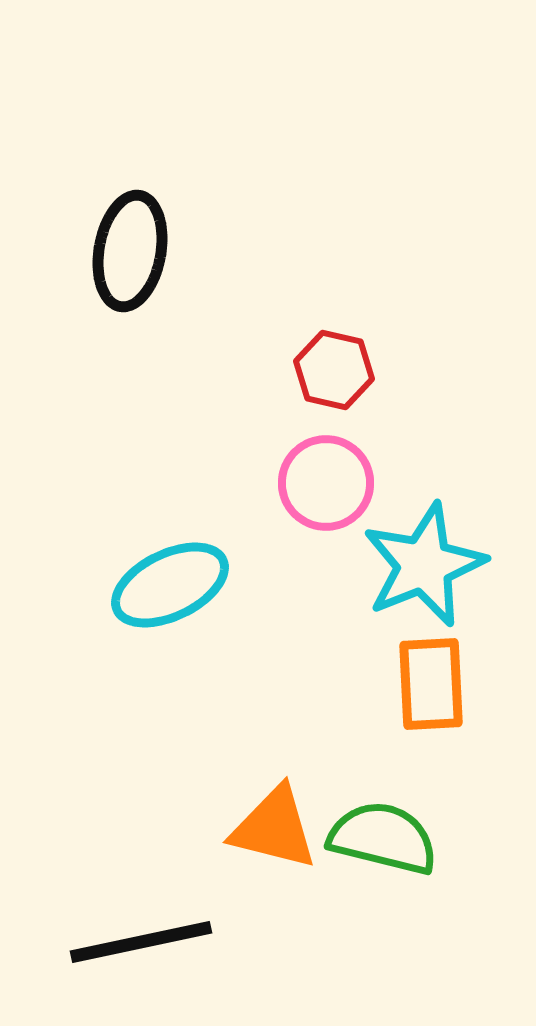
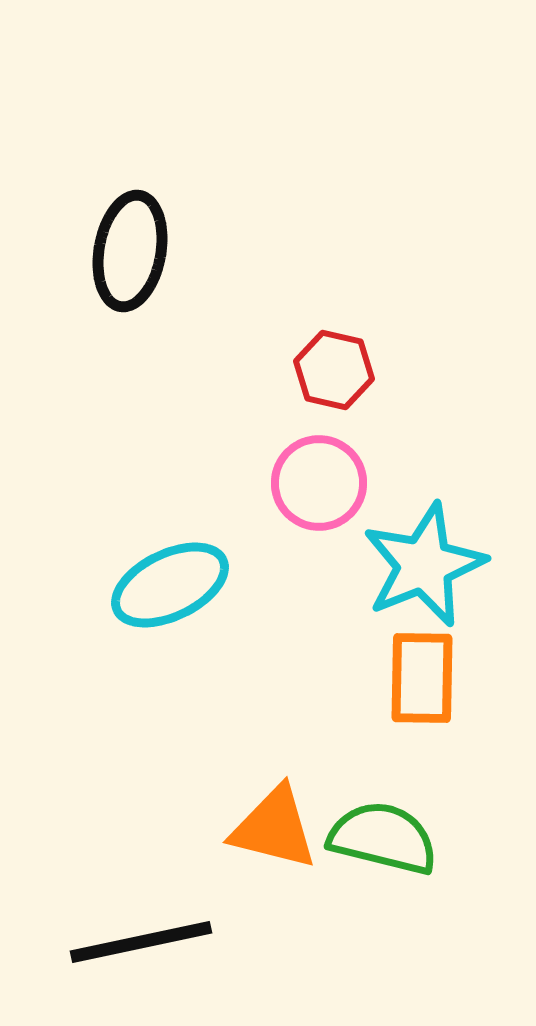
pink circle: moved 7 px left
orange rectangle: moved 9 px left, 6 px up; rotated 4 degrees clockwise
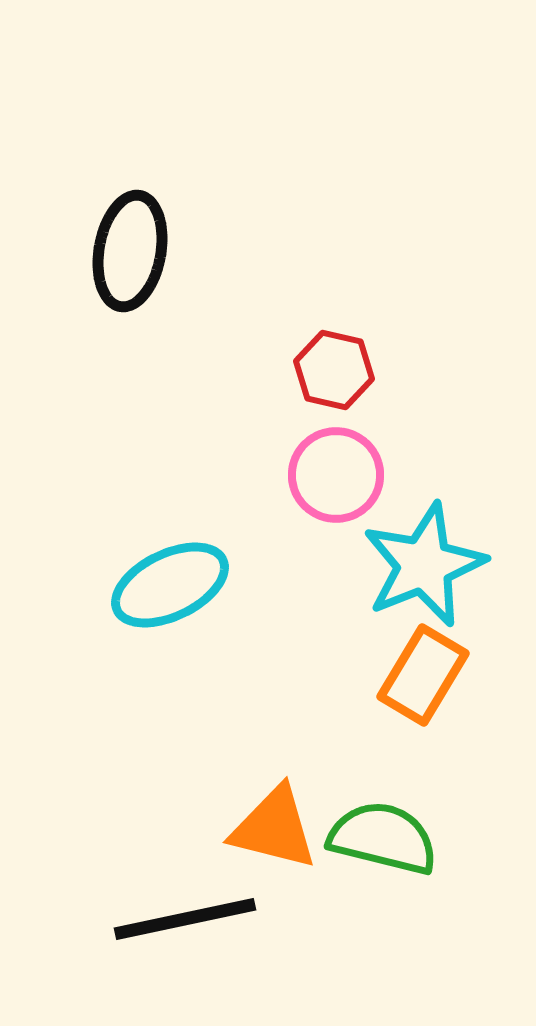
pink circle: moved 17 px right, 8 px up
orange rectangle: moved 1 px right, 3 px up; rotated 30 degrees clockwise
black line: moved 44 px right, 23 px up
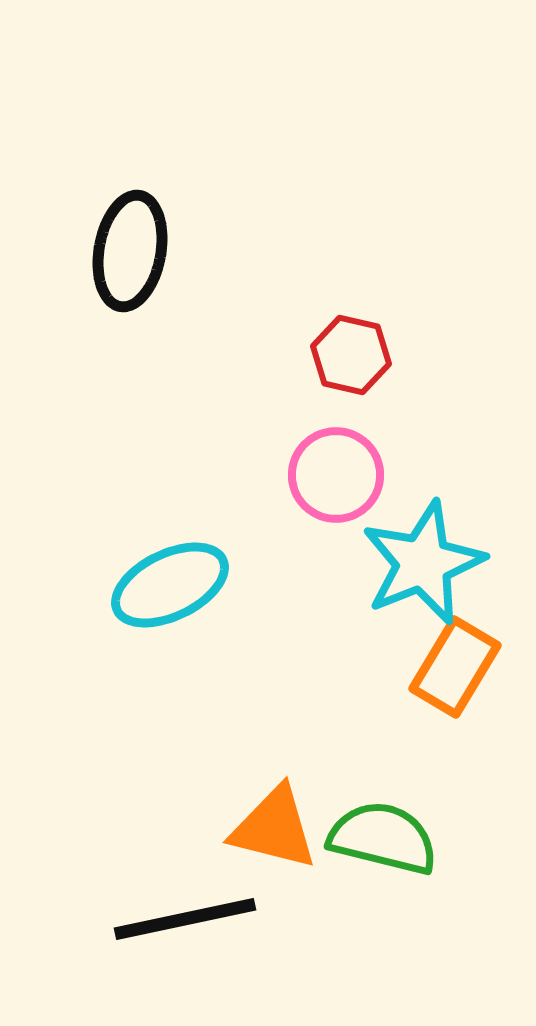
red hexagon: moved 17 px right, 15 px up
cyan star: moved 1 px left, 2 px up
orange rectangle: moved 32 px right, 8 px up
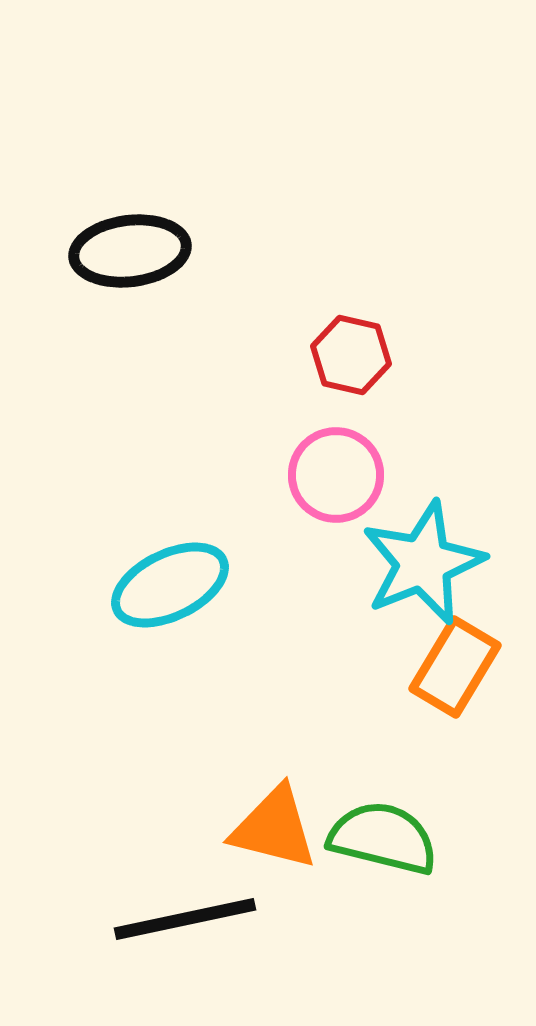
black ellipse: rotated 73 degrees clockwise
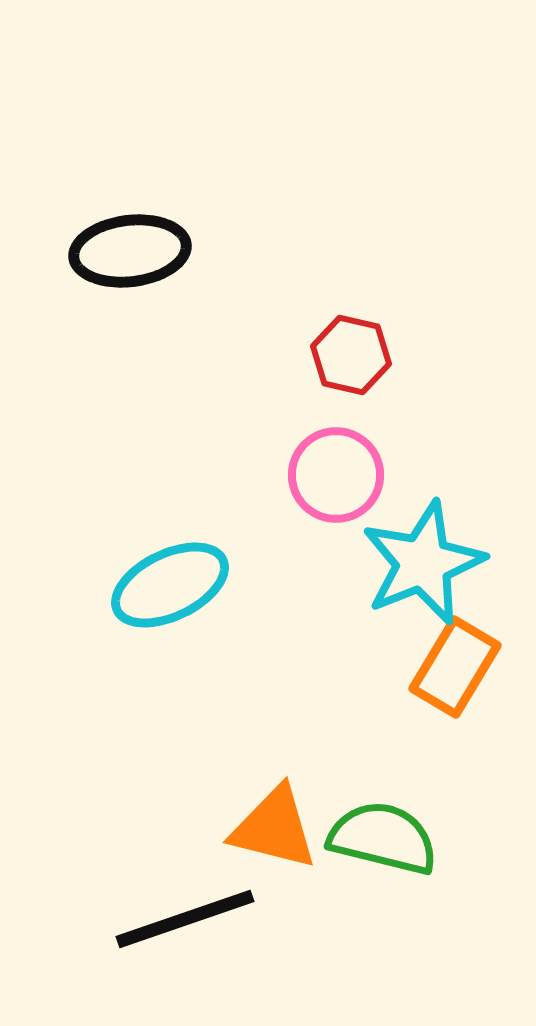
black line: rotated 7 degrees counterclockwise
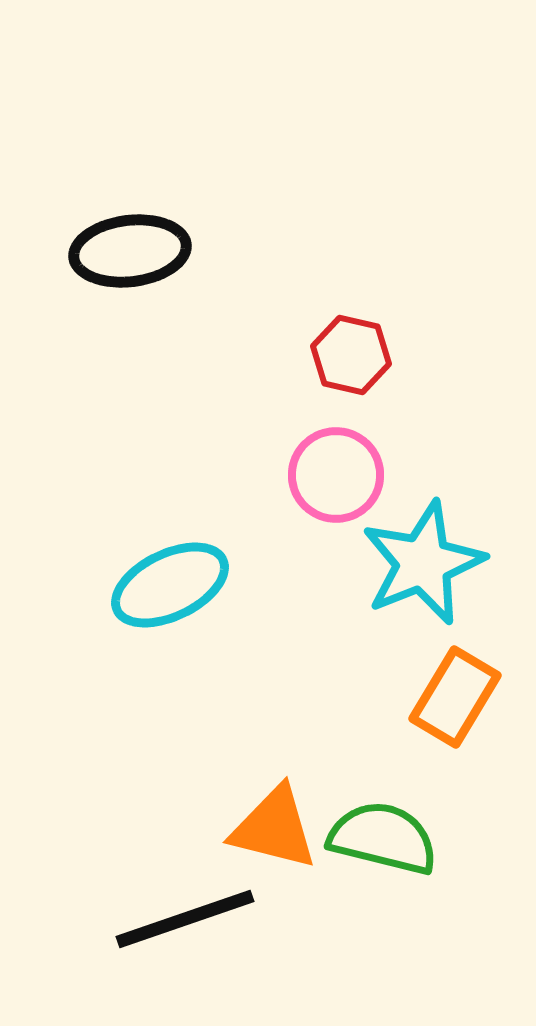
orange rectangle: moved 30 px down
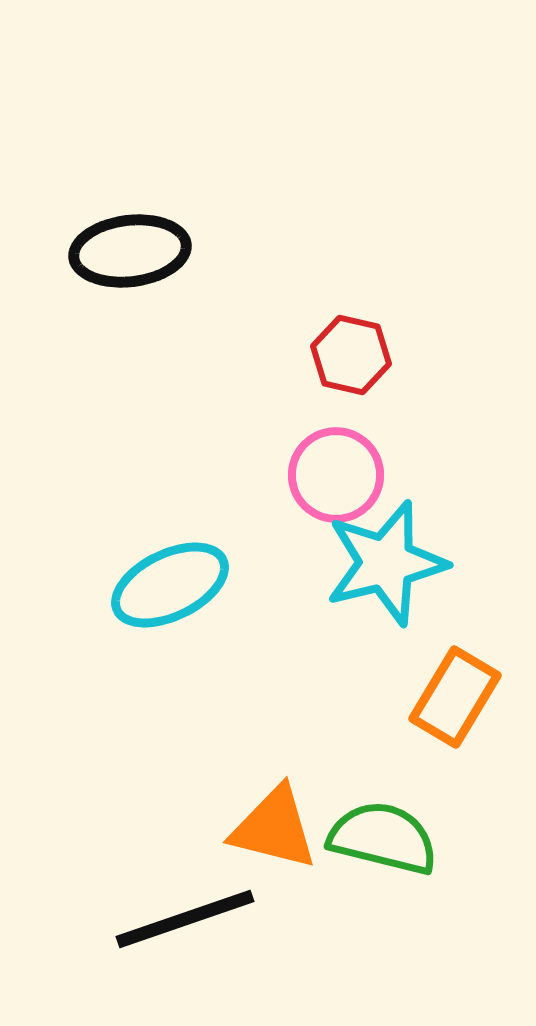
cyan star: moved 37 px left; rotated 8 degrees clockwise
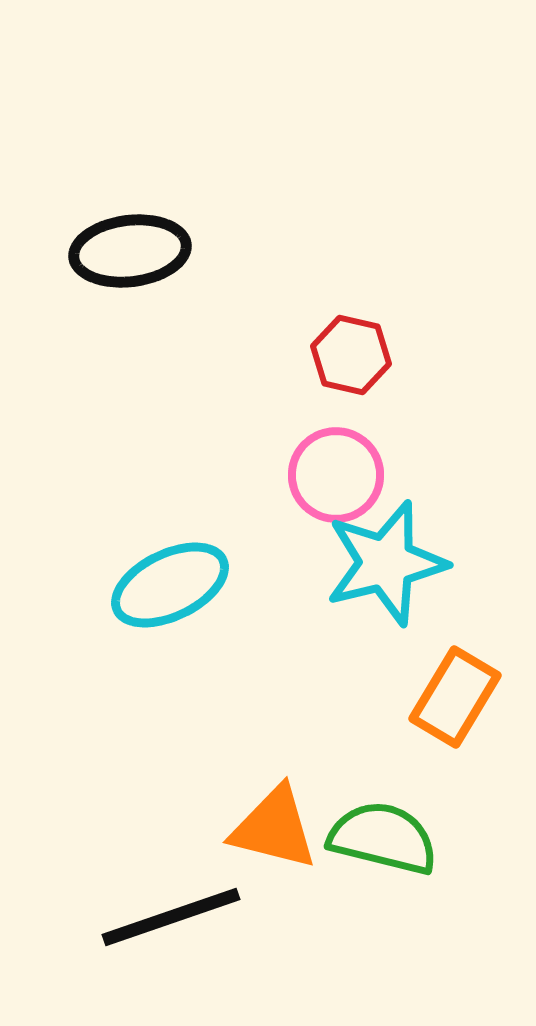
black line: moved 14 px left, 2 px up
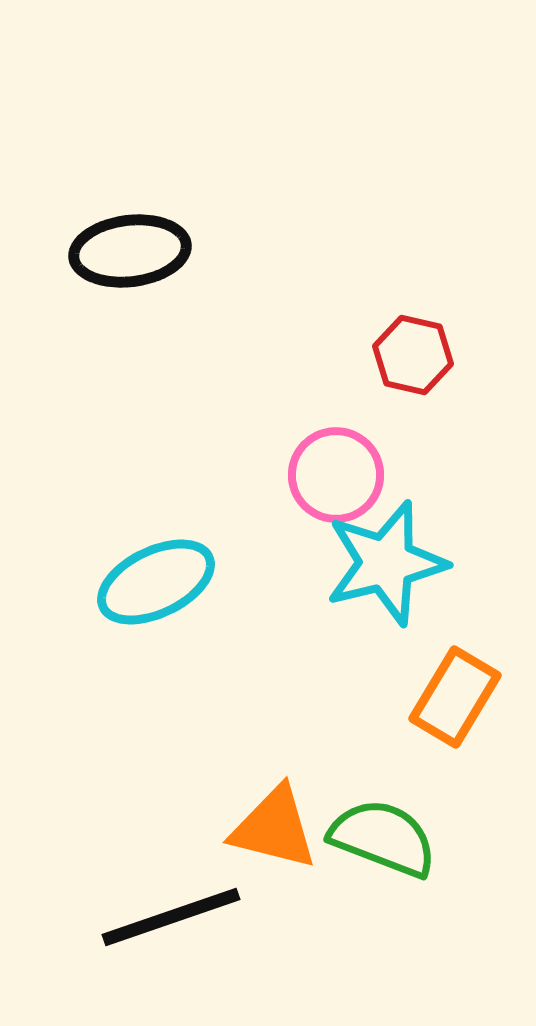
red hexagon: moved 62 px right
cyan ellipse: moved 14 px left, 3 px up
green semicircle: rotated 7 degrees clockwise
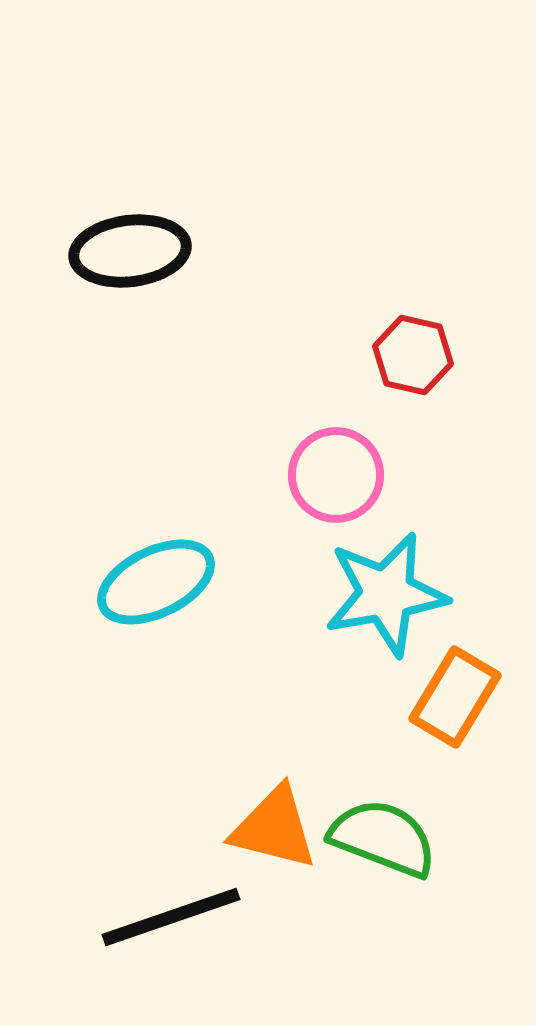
cyan star: moved 31 px down; rotated 4 degrees clockwise
